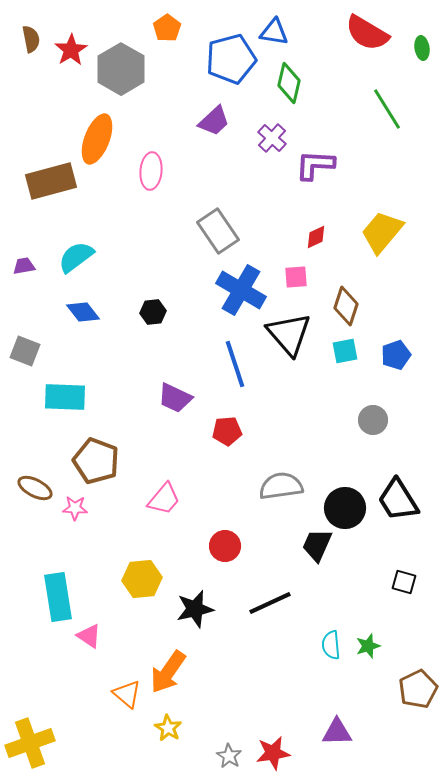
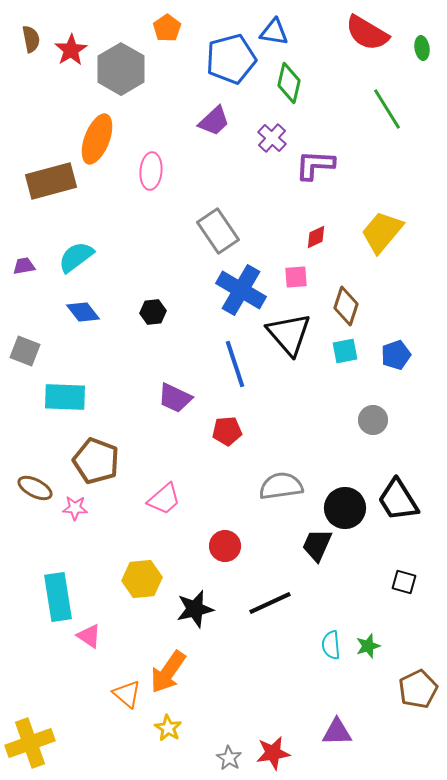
pink trapezoid at (164, 499): rotated 9 degrees clockwise
gray star at (229, 756): moved 2 px down
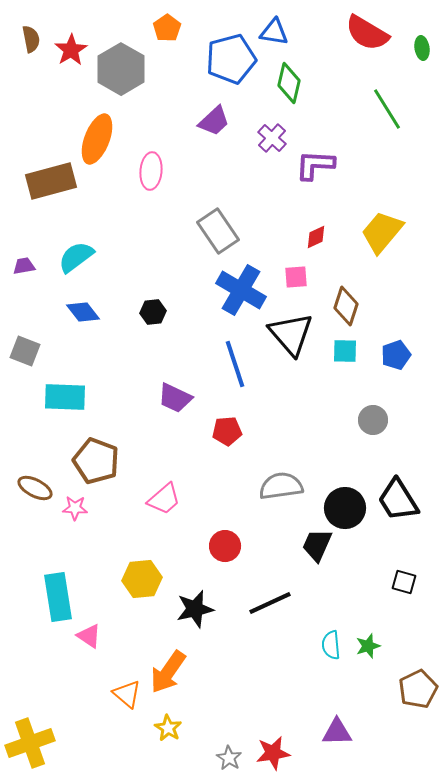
black triangle at (289, 334): moved 2 px right
cyan square at (345, 351): rotated 12 degrees clockwise
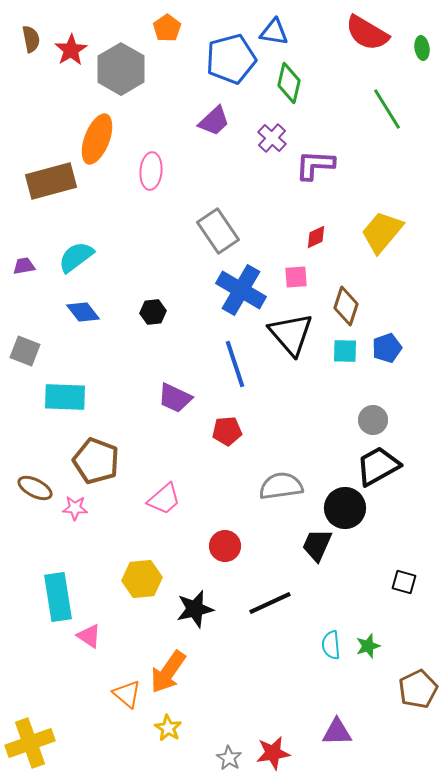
blue pentagon at (396, 355): moved 9 px left, 7 px up
black trapezoid at (398, 500): moved 20 px left, 34 px up; rotated 93 degrees clockwise
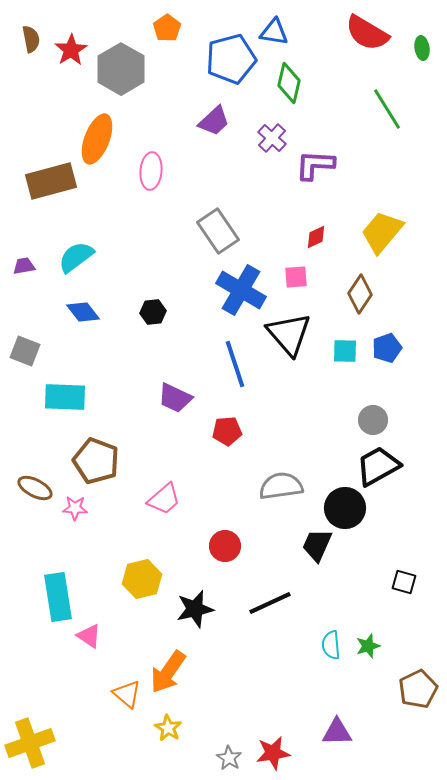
brown diamond at (346, 306): moved 14 px right, 12 px up; rotated 15 degrees clockwise
black triangle at (291, 334): moved 2 px left
yellow hexagon at (142, 579): rotated 9 degrees counterclockwise
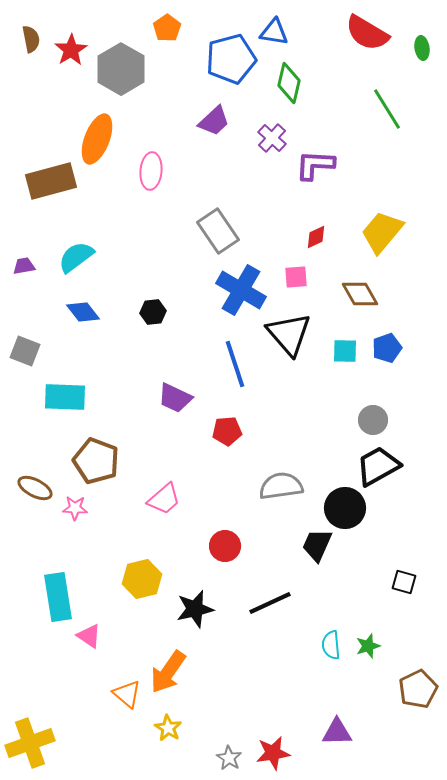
brown diamond at (360, 294): rotated 63 degrees counterclockwise
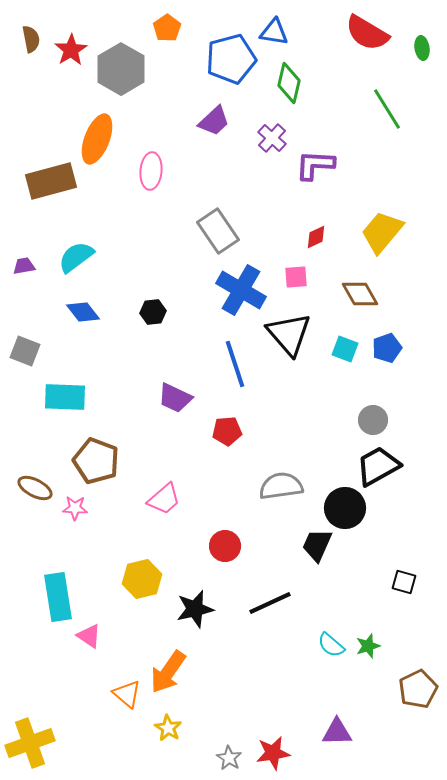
cyan square at (345, 351): moved 2 px up; rotated 20 degrees clockwise
cyan semicircle at (331, 645): rotated 44 degrees counterclockwise
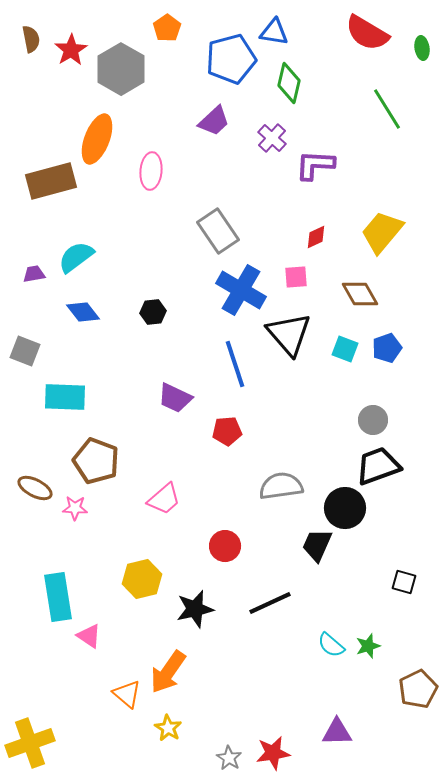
purple trapezoid at (24, 266): moved 10 px right, 8 px down
black trapezoid at (378, 466): rotated 9 degrees clockwise
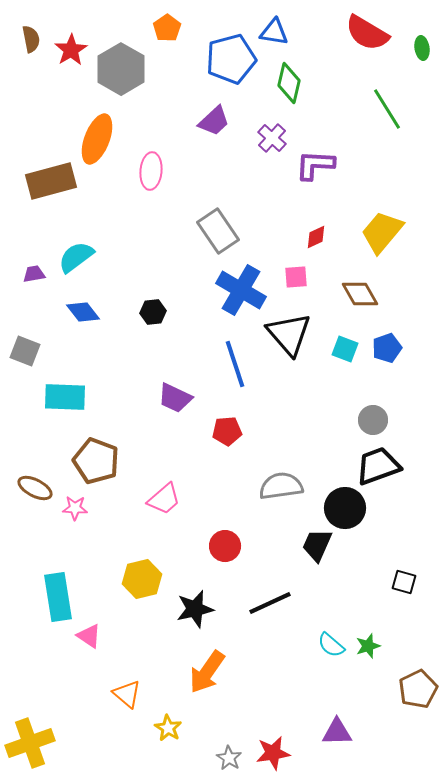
orange arrow at (168, 672): moved 39 px right
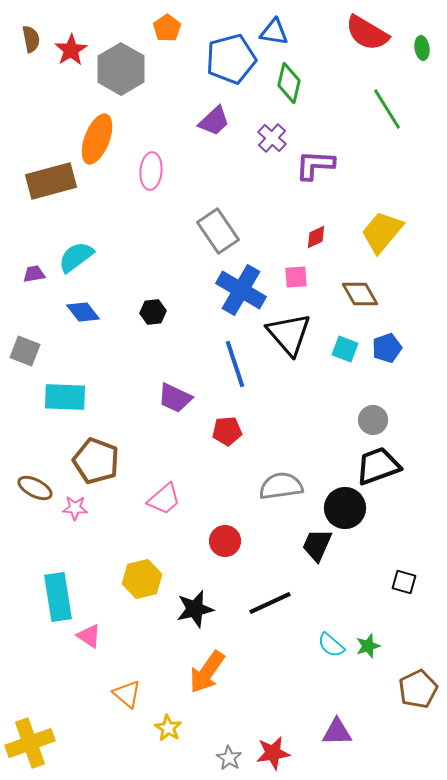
red circle at (225, 546): moved 5 px up
